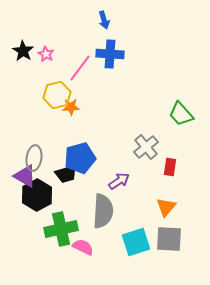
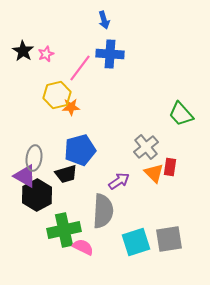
pink star: rotated 21 degrees clockwise
blue pentagon: moved 8 px up
orange triangle: moved 12 px left, 34 px up; rotated 25 degrees counterclockwise
green cross: moved 3 px right, 1 px down
gray square: rotated 12 degrees counterclockwise
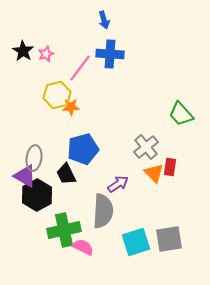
blue pentagon: moved 3 px right, 1 px up
black trapezoid: rotated 80 degrees clockwise
purple arrow: moved 1 px left, 3 px down
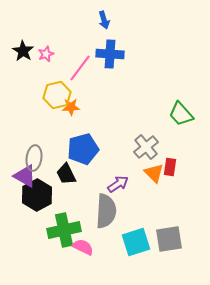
gray semicircle: moved 3 px right
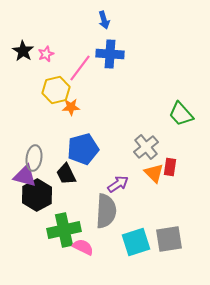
yellow hexagon: moved 1 px left, 5 px up
purple triangle: rotated 15 degrees counterclockwise
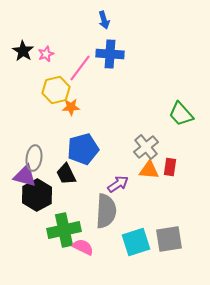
orange triangle: moved 5 px left, 3 px up; rotated 40 degrees counterclockwise
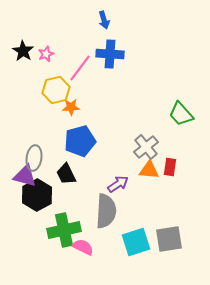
blue pentagon: moved 3 px left, 8 px up
